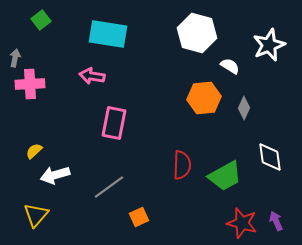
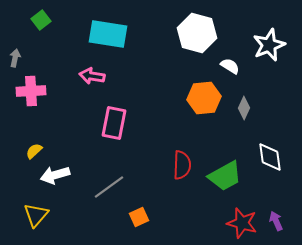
pink cross: moved 1 px right, 7 px down
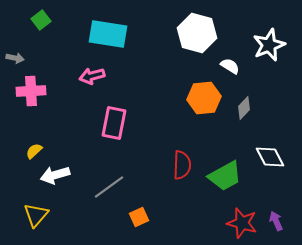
gray arrow: rotated 90 degrees clockwise
pink arrow: rotated 25 degrees counterclockwise
gray diamond: rotated 20 degrees clockwise
white diamond: rotated 20 degrees counterclockwise
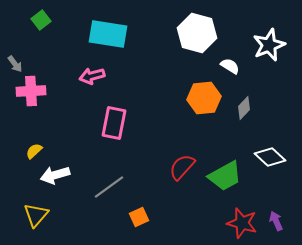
gray arrow: moved 6 px down; rotated 42 degrees clockwise
white diamond: rotated 20 degrees counterclockwise
red semicircle: moved 2 px down; rotated 140 degrees counterclockwise
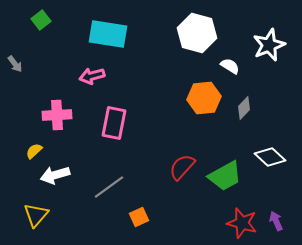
pink cross: moved 26 px right, 24 px down
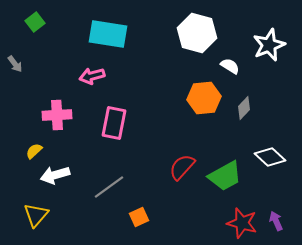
green square: moved 6 px left, 2 px down
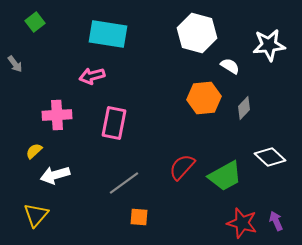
white star: rotated 16 degrees clockwise
gray line: moved 15 px right, 4 px up
orange square: rotated 30 degrees clockwise
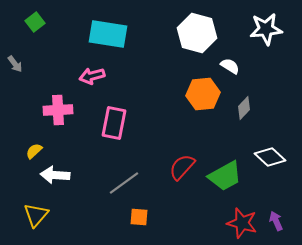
white star: moved 3 px left, 16 px up
orange hexagon: moved 1 px left, 4 px up
pink cross: moved 1 px right, 5 px up
white arrow: rotated 20 degrees clockwise
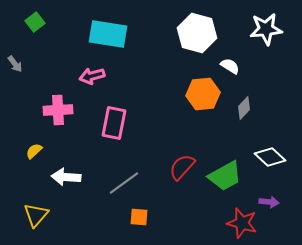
white arrow: moved 11 px right, 2 px down
purple arrow: moved 7 px left, 19 px up; rotated 120 degrees clockwise
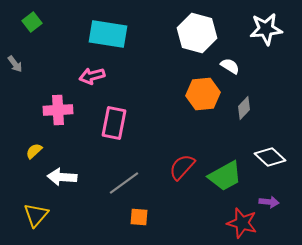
green square: moved 3 px left
white arrow: moved 4 px left
